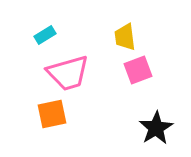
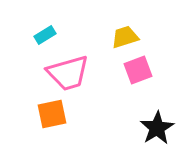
yellow trapezoid: rotated 80 degrees clockwise
black star: moved 1 px right
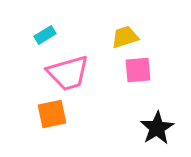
pink square: rotated 16 degrees clockwise
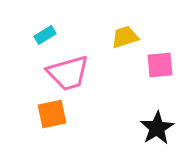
pink square: moved 22 px right, 5 px up
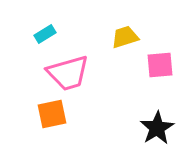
cyan rectangle: moved 1 px up
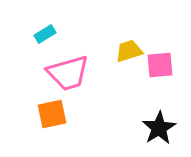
yellow trapezoid: moved 4 px right, 14 px down
black star: moved 2 px right
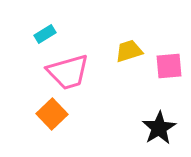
pink square: moved 9 px right, 1 px down
pink trapezoid: moved 1 px up
orange square: rotated 32 degrees counterclockwise
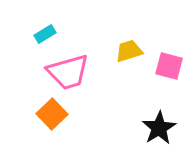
pink square: rotated 20 degrees clockwise
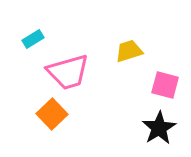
cyan rectangle: moved 12 px left, 5 px down
pink square: moved 4 px left, 19 px down
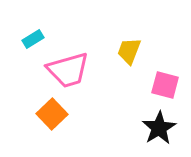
yellow trapezoid: rotated 52 degrees counterclockwise
pink trapezoid: moved 2 px up
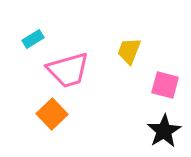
black star: moved 5 px right, 3 px down
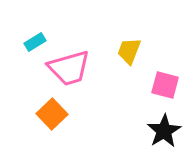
cyan rectangle: moved 2 px right, 3 px down
pink trapezoid: moved 1 px right, 2 px up
